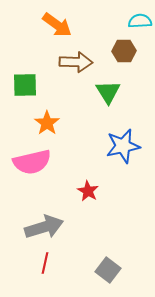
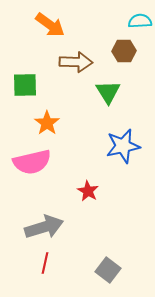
orange arrow: moved 7 px left
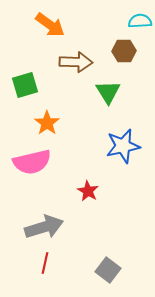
green square: rotated 16 degrees counterclockwise
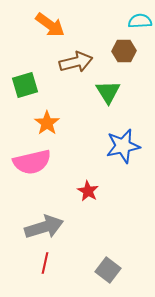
brown arrow: rotated 16 degrees counterclockwise
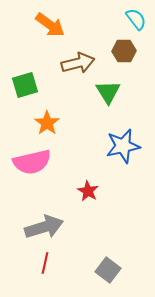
cyan semicircle: moved 4 px left, 2 px up; rotated 55 degrees clockwise
brown arrow: moved 2 px right, 1 px down
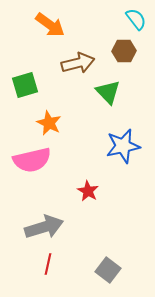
green triangle: rotated 12 degrees counterclockwise
orange star: moved 2 px right; rotated 10 degrees counterclockwise
pink semicircle: moved 2 px up
red line: moved 3 px right, 1 px down
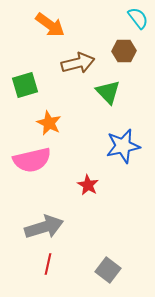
cyan semicircle: moved 2 px right, 1 px up
red star: moved 6 px up
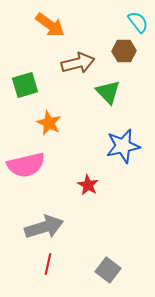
cyan semicircle: moved 4 px down
pink semicircle: moved 6 px left, 5 px down
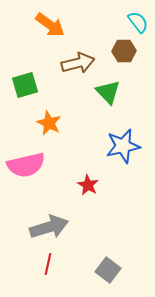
gray arrow: moved 5 px right
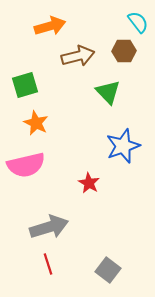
orange arrow: moved 1 px down; rotated 52 degrees counterclockwise
brown arrow: moved 7 px up
orange star: moved 13 px left
blue star: rotated 8 degrees counterclockwise
red star: moved 1 px right, 2 px up
red line: rotated 30 degrees counterclockwise
